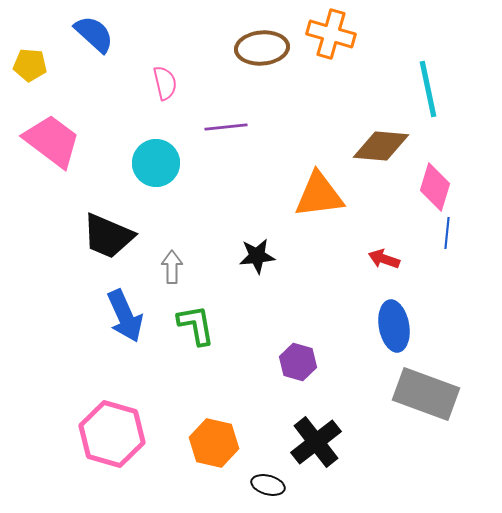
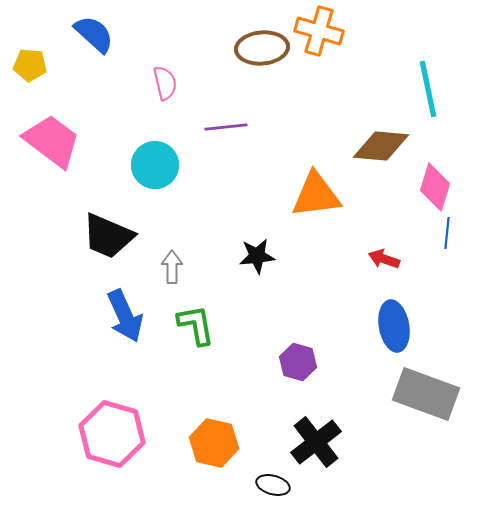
orange cross: moved 12 px left, 3 px up
cyan circle: moved 1 px left, 2 px down
orange triangle: moved 3 px left
black ellipse: moved 5 px right
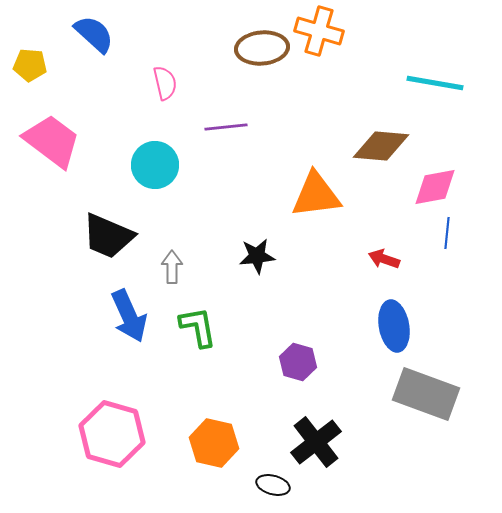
cyan line: moved 7 px right, 6 px up; rotated 68 degrees counterclockwise
pink diamond: rotated 63 degrees clockwise
blue arrow: moved 4 px right
green L-shape: moved 2 px right, 2 px down
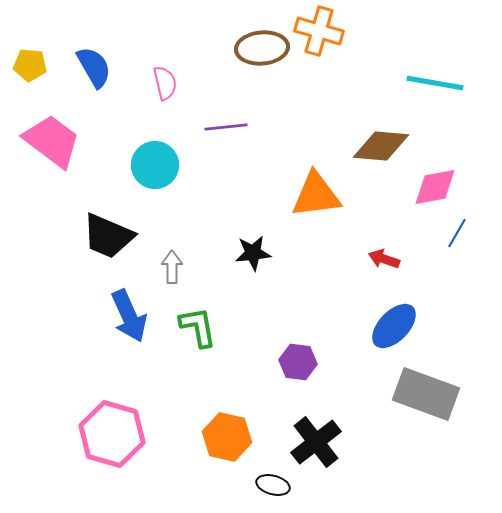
blue semicircle: moved 33 px down; rotated 18 degrees clockwise
blue line: moved 10 px right; rotated 24 degrees clockwise
black star: moved 4 px left, 3 px up
blue ellipse: rotated 54 degrees clockwise
purple hexagon: rotated 9 degrees counterclockwise
orange hexagon: moved 13 px right, 6 px up
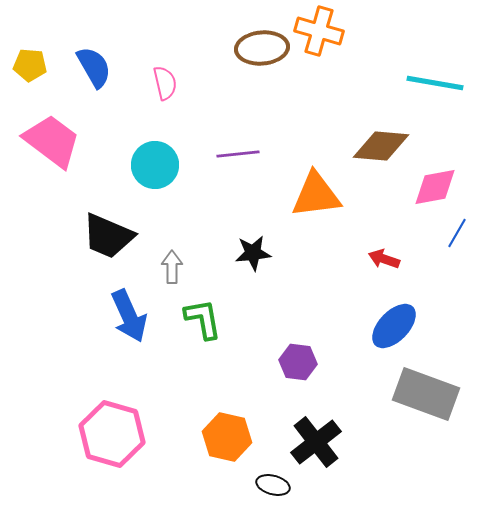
purple line: moved 12 px right, 27 px down
green L-shape: moved 5 px right, 8 px up
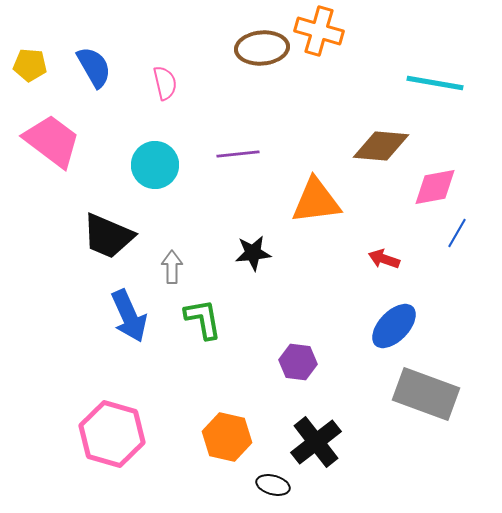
orange triangle: moved 6 px down
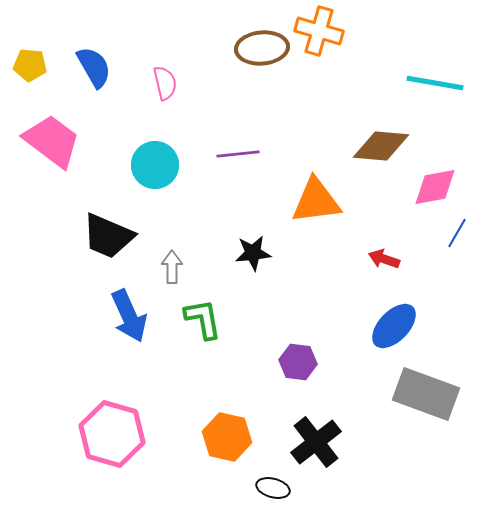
black ellipse: moved 3 px down
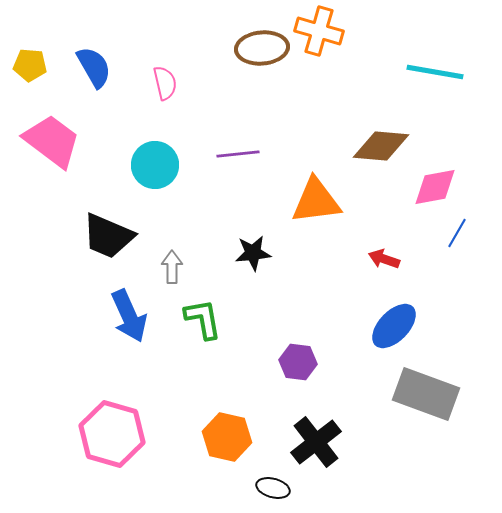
cyan line: moved 11 px up
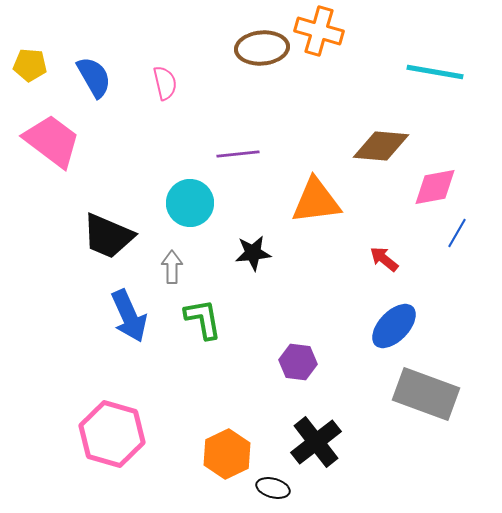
blue semicircle: moved 10 px down
cyan circle: moved 35 px right, 38 px down
red arrow: rotated 20 degrees clockwise
orange hexagon: moved 17 px down; rotated 21 degrees clockwise
